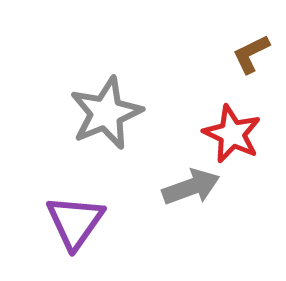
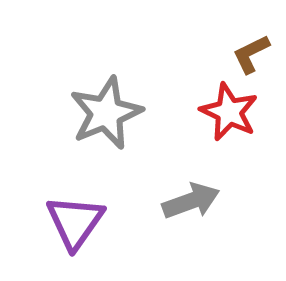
red star: moved 3 px left, 22 px up
gray arrow: moved 14 px down
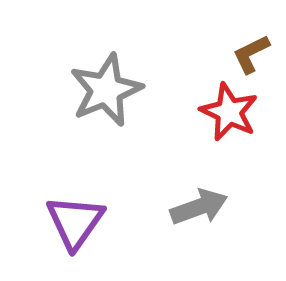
gray star: moved 23 px up
gray arrow: moved 8 px right, 6 px down
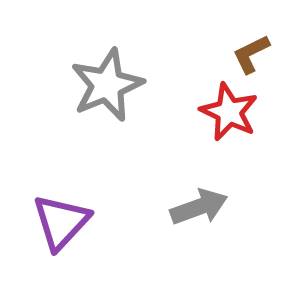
gray star: moved 1 px right, 5 px up
purple triangle: moved 14 px left; rotated 8 degrees clockwise
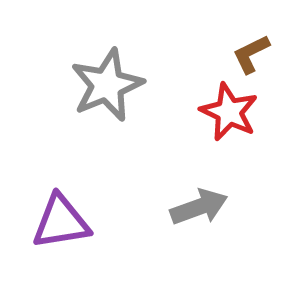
purple triangle: rotated 38 degrees clockwise
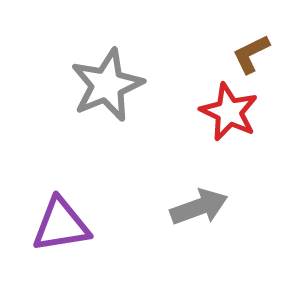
purple triangle: moved 3 px down
